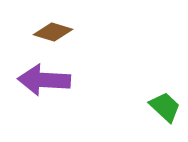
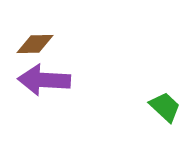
brown diamond: moved 18 px left, 12 px down; rotated 18 degrees counterclockwise
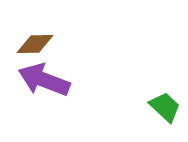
purple arrow: rotated 18 degrees clockwise
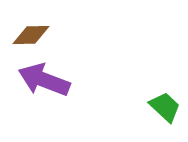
brown diamond: moved 4 px left, 9 px up
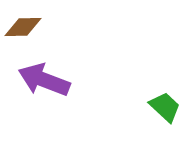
brown diamond: moved 8 px left, 8 px up
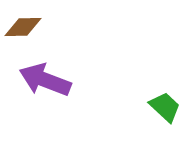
purple arrow: moved 1 px right
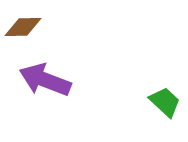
green trapezoid: moved 5 px up
